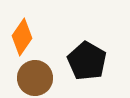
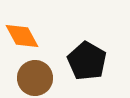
orange diamond: moved 1 px up; rotated 63 degrees counterclockwise
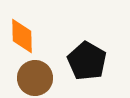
orange diamond: rotated 27 degrees clockwise
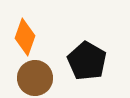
orange diamond: moved 3 px right, 1 px down; rotated 21 degrees clockwise
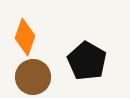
brown circle: moved 2 px left, 1 px up
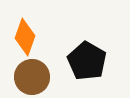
brown circle: moved 1 px left
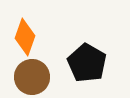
black pentagon: moved 2 px down
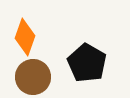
brown circle: moved 1 px right
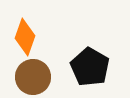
black pentagon: moved 3 px right, 4 px down
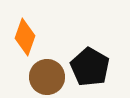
brown circle: moved 14 px right
